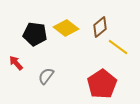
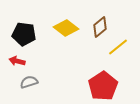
black pentagon: moved 11 px left
yellow line: rotated 75 degrees counterclockwise
red arrow: moved 1 px right, 2 px up; rotated 35 degrees counterclockwise
gray semicircle: moved 17 px left, 6 px down; rotated 36 degrees clockwise
red pentagon: moved 1 px right, 2 px down
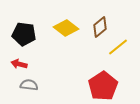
red arrow: moved 2 px right, 3 px down
gray semicircle: moved 3 px down; rotated 24 degrees clockwise
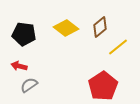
red arrow: moved 2 px down
gray semicircle: rotated 42 degrees counterclockwise
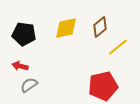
yellow diamond: rotated 50 degrees counterclockwise
red arrow: moved 1 px right
red pentagon: rotated 20 degrees clockwise
